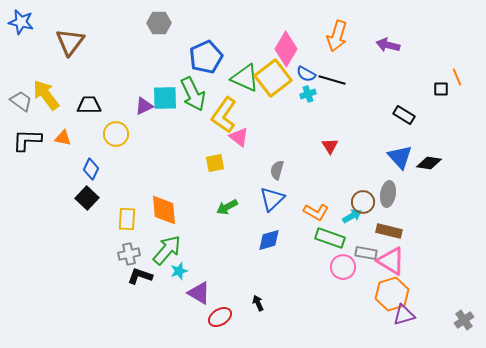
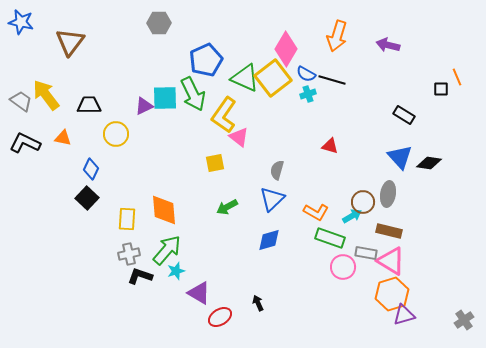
blue pentagon at (206, 57): moved 3 px down
black L-shape at (27, 140): moved 2 px left, 3 px down; rotated 24 degrees clockwise
red triangle at (330, 146): rotated 42 degrees counterclockwise
cyan star at (179, 271): moved 3 px left
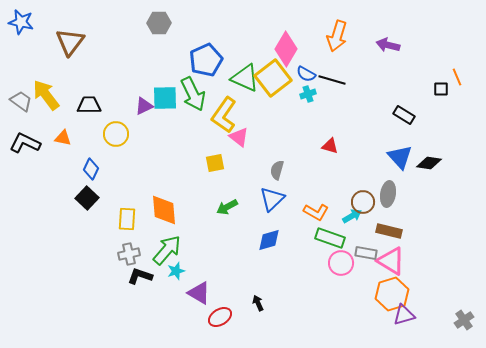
pink circle at (343, 267): moved 2 px left, 4 px up
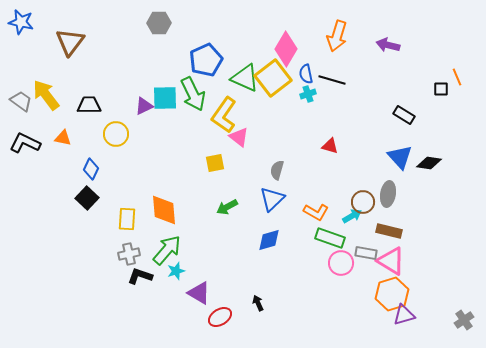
blue semicircle at (306, 74): rotated 48 degrees clockwise
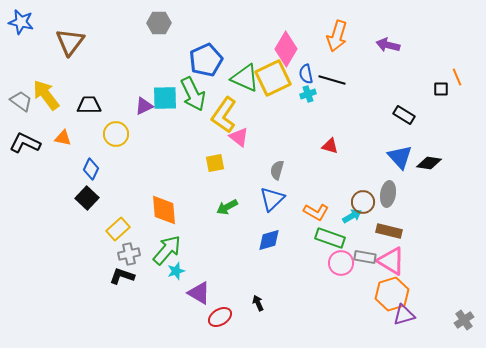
yellow square at (273, 78): rotated 12 degrees clockwise
yellow rectangle at (127, 219): moved 9 px left, 10 px down; rotated 45 degrees clockwise
gray rectangle at (366, 253): moved 1 px left, 4 px down
black L-shape at (140, 276): moved 18 px left
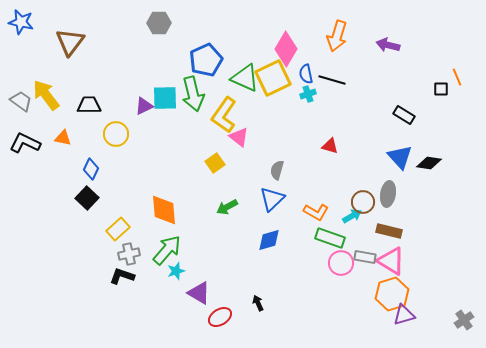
green arrow at (193, 94): rotated 12 degrees clockwise
yellow square at (215, 163): rotated 24 degrees counterclockwise
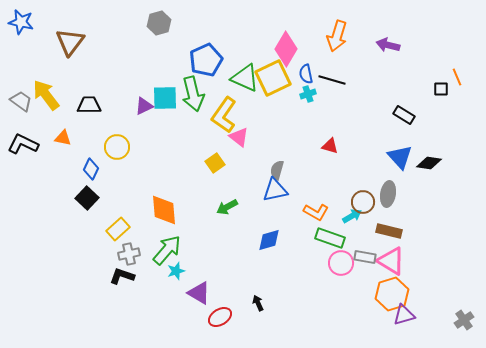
gray hexagon at (159, 23): rotated 15 degrees counterclockwise
yellow circle at (116, 134): moved 1 px right, 13 px down
black L-shape at (25, 143): moved 2 px left, 1 px down
blue triangle at (272, 199): moved 3 px right, 9 px up; rotated 32 degrees clockwise
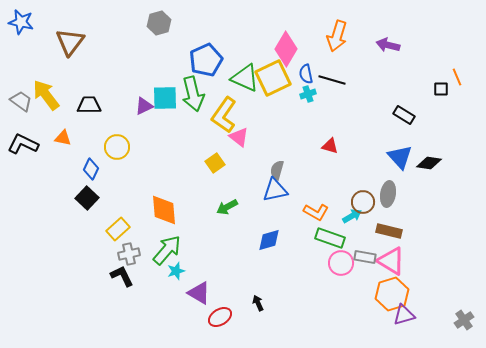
black L-shape at (122, 276): rotated 45 degrees clockwise
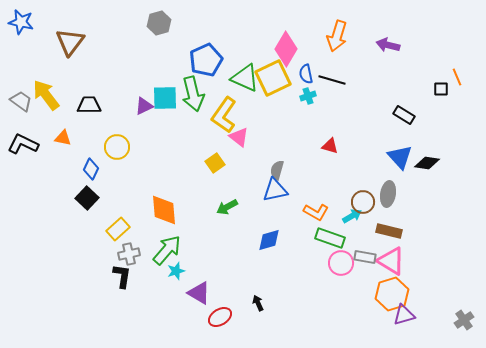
cyan cross at (308, 94): moved 2 px down
black diamond at (429, 163): moved 2 px left
black L-shape at (122, 276): rotated 35 degrees clockwise
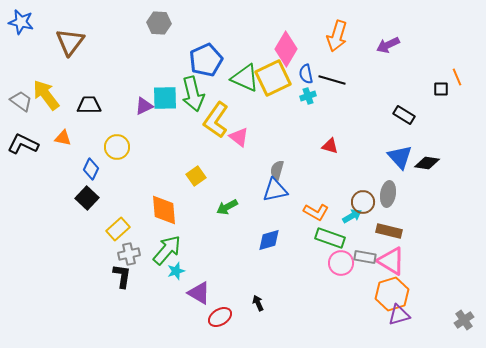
gray hexagon at (159, 23): rotated 20 degrees clockwise
purple arrow at (388, 45): rotated 40 degrees counterclockwise
yellow L-shape at (224, 115): moved 8 px left, 5 px down
yellow square at (215, 163): moved 19 px left, 13 px down
purple triangle at (404, 315): moved 5 px left
